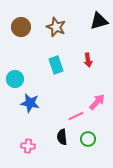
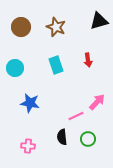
cyan circle: moved 11 px up
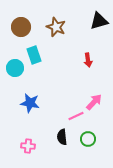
cyan rectangle: moved 22 px left, 10 px up
pink arrow: moved 3 px left
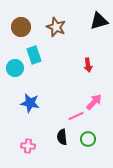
red arrow: moved 5 px down
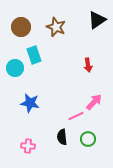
black triangle: moved 2 px left, 1 px up; rotated 18 degrees counterclockwise
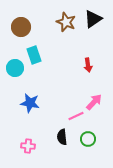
black triangle: moved 4 px left, 1 px up
brown star: moved 10 px right, 5 px up
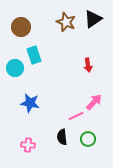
pink cross: moved 1 px up
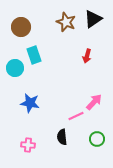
red arrow: moved 1 px left, 9 px up; rotated 24 degrees clockwise
green circle: moved 9 px right
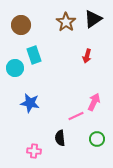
brown star: rotated 12 degrees clockwise
brown circle: moved 2 px up
pink arrow: rotated 18 degrees counterclockwise
black semicircle: moved 2 px left, 1 px down
pink cross: moved 6 px right, 6 px down
